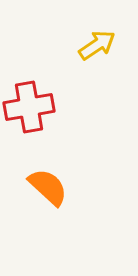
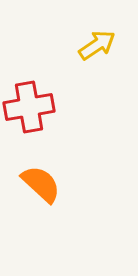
orange semicircle: moved 7 px left, 3 px up
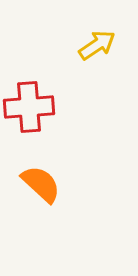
red cross: rotated 6 degrees clockwise
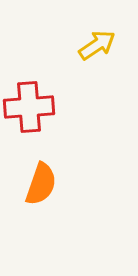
orange semicircle: rotated 66 degrees clockwise
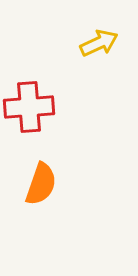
yellow arrow: moved 2 px right, 2 px up; rotated 9 degrees clockwise
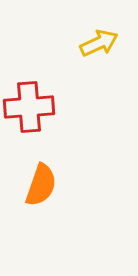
orange semicircle: moved 1 px down
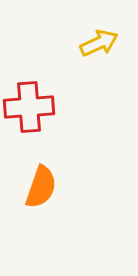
orange semicircle: moved 2 px down
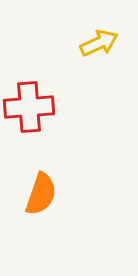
orange semicircle: moved 7 px down
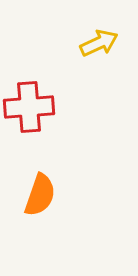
orange semicircle: moved 1 px left, 1 px down
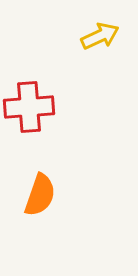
yellow arrow: moved 1 px right, 7 px up
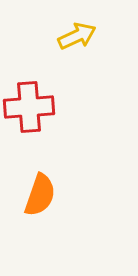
yellow arrow: moved 23 px left
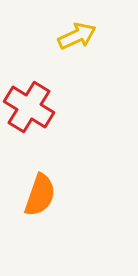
red cross: rotated 36 degrees clockwise
